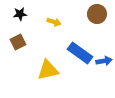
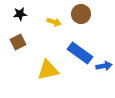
brown circle: moved 16 px left
blue arrow: moved 5 px down
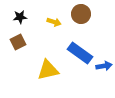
black star: moved 3 px down
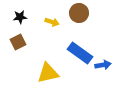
brown circle: moved 2 px left, 1 px up
yellow arrow: moved 2 px left
blue arrow: moved 1 px left, 1 px up
yellow triangle: moved 3 px down
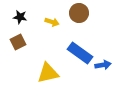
black star: rotated 16 degrees clockwise
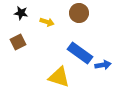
black star: moved 1 px right, 4 px up
yellow arrow: moved 5 px left
yellow triangle: moved 11 px right, 4 px down; rotated 30 degrees clockwise
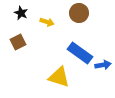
black star: rotated 16 degrees clockwise
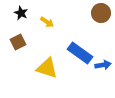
brown circle: moved 22 px right
yellow arrow: rotated 16 degrees clockwise
yellow triangle: moved 12 px left, 9 px up
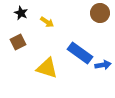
brown circle: moved 1 px left
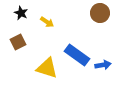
blue rectangle: moved 3 px left, 2 px down
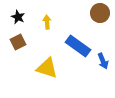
black star: moved 3 px left, 4 px down
yellow arrow: rotated 128 degrees counterclockwise
blue rectangle: moved 1 px right, 9 px up
blue arrow: moved 4 px up; rotated 77 degrees clockwise
